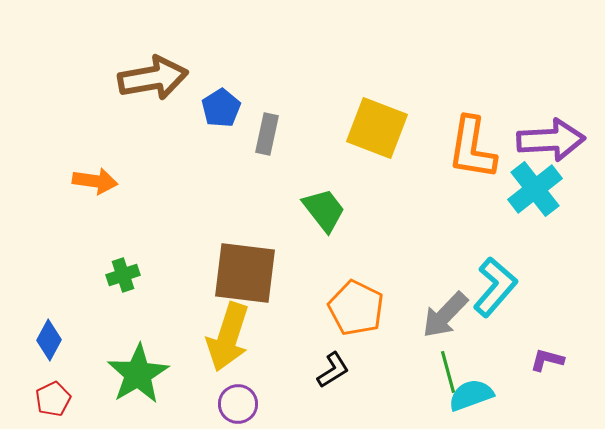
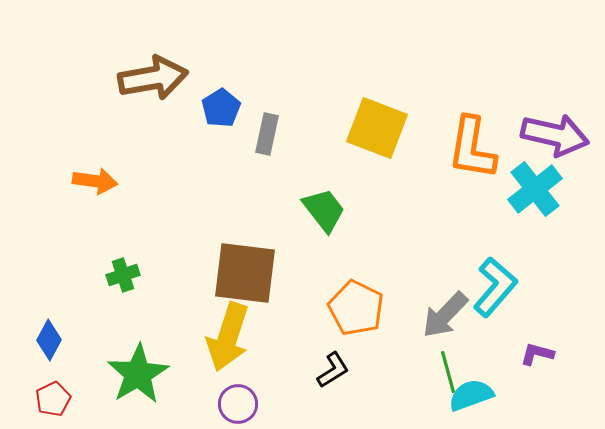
purple arrow: moved 4 px right, 5 px up; rotated 16 degrees clockwise
purple L-shape: moved 10 px left, 6 px up
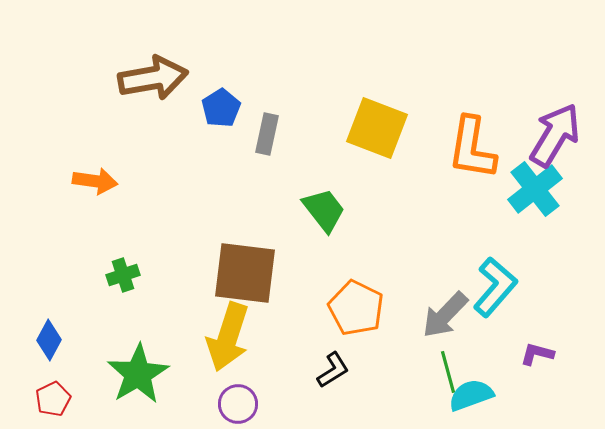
purple arrow: rotated 72 degrees counterclockwise
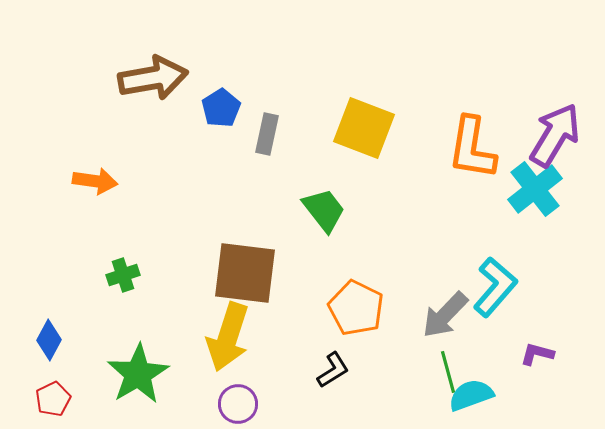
yellow square: moved 13 px left
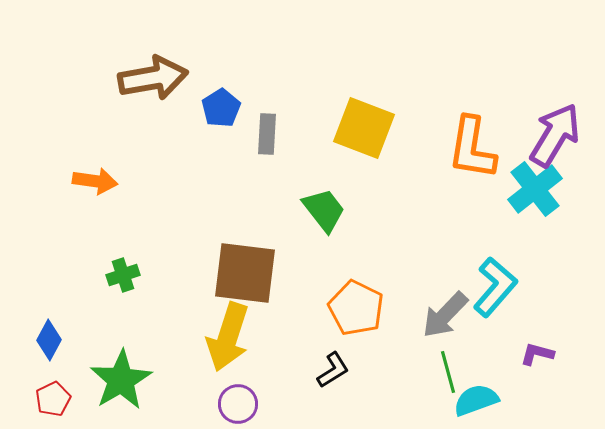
gray rectangle: rotated 9 degrees counterclockwise
green star: moved 17 px left, 6 px down
cyan semicircle: moved 5 px right, 5 px down
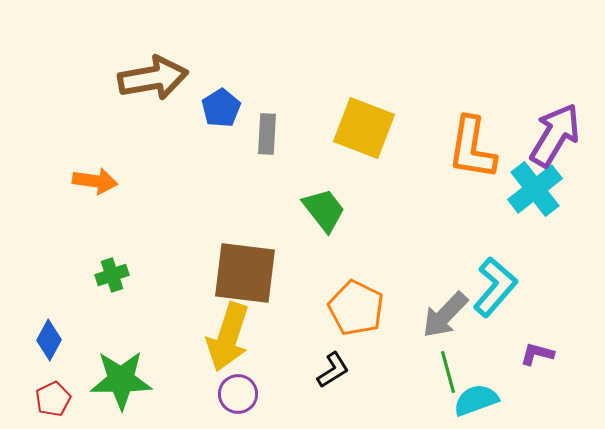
green cross: moved 11 px left
green star: rotated 30 degrees clockwise
purple circle: moved 10 px up
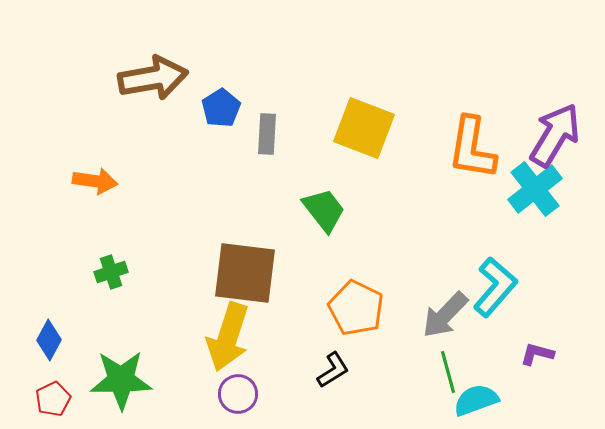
green cross: moved 1 px left, 3 px up
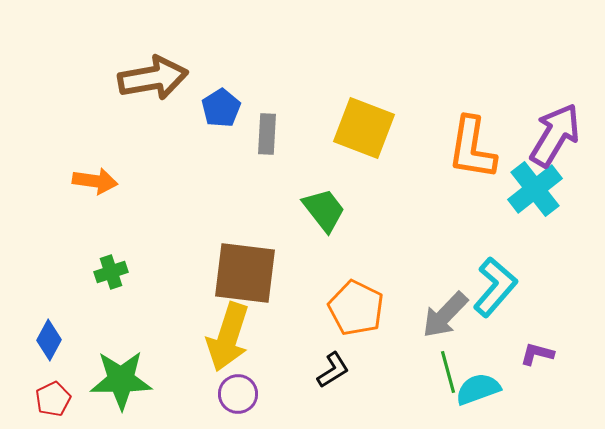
cyan semicircle: moved 2 px right, 11 px up
